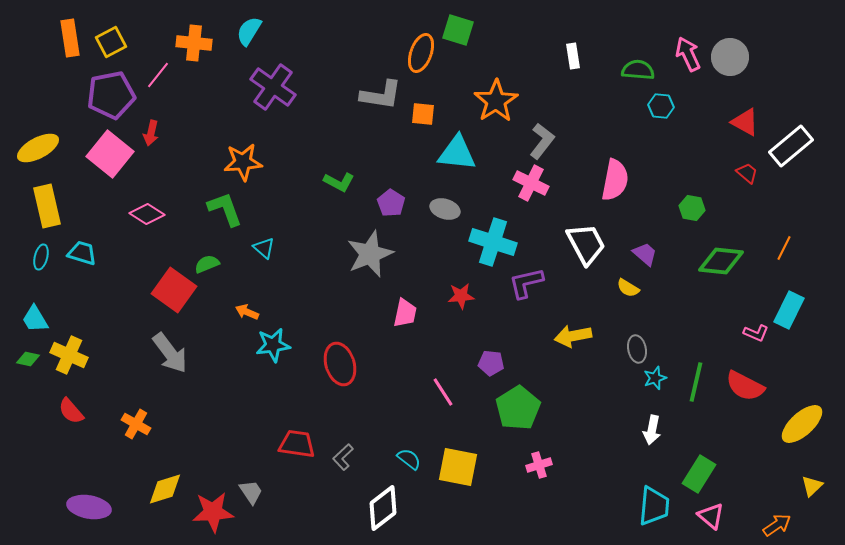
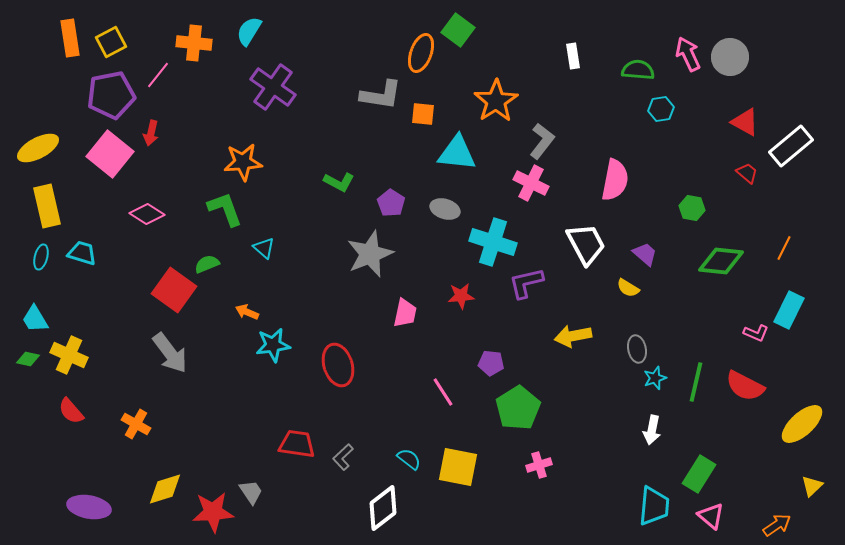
green square at (458, 30): rotated 20 degrees clockwise
cyan hexagon at (661, 106): moved 3 px down; rotated 15 degrees counterclockwise
red ellipse at (340, 364): moved 2 px left, 1 px down
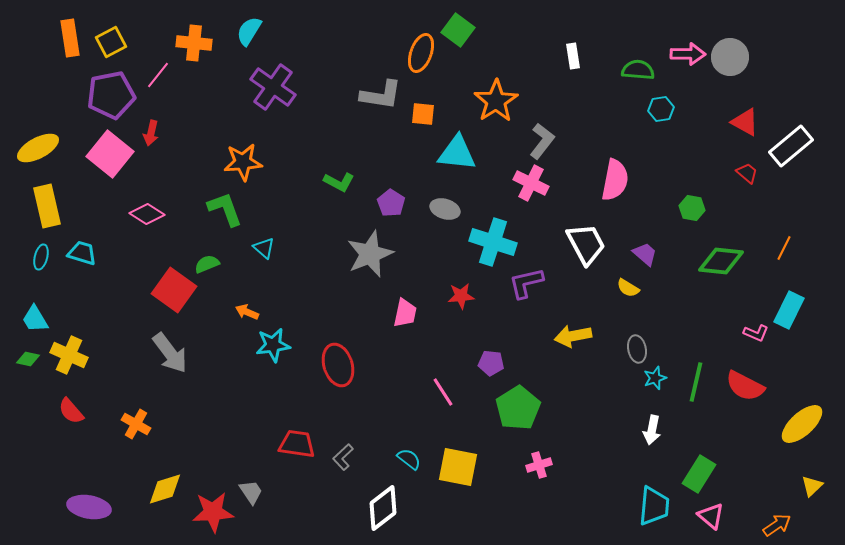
pink arrow at (688, 54): rotated 116 degrees clockwise
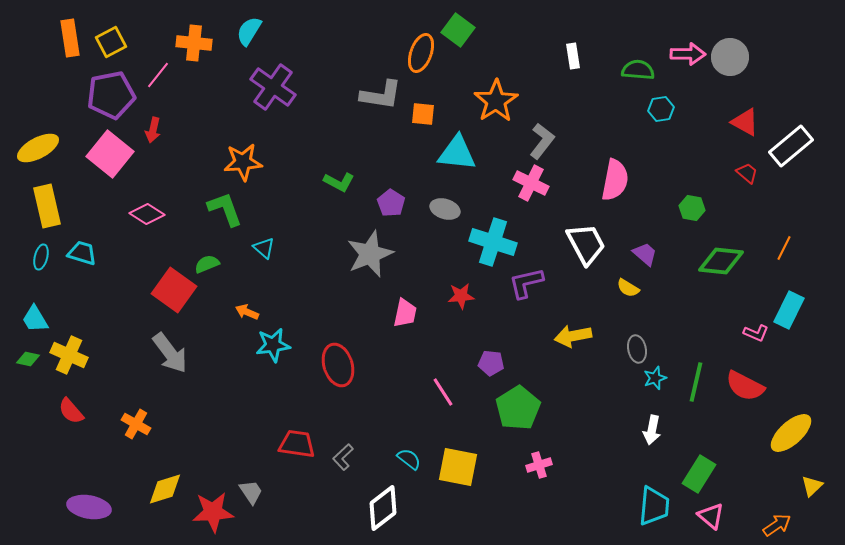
red arrow at (151, 133): moved 2 px right, 3 px up
yellow ellipse at (802, 424): moved 11 px left, 9 px down
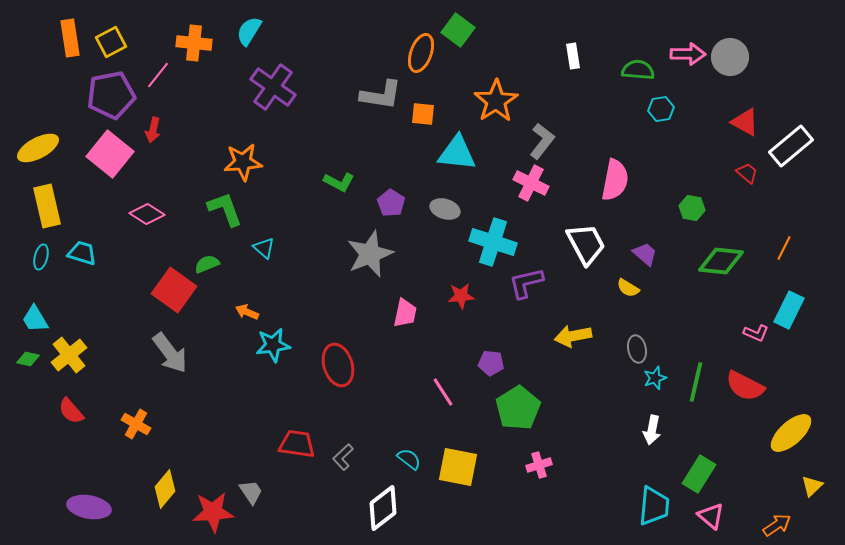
yellow cross at (69, 355): rotated 27 degrees clockwise
yellow diamond at (165, 489): rotated 33 degrees counterclockwise
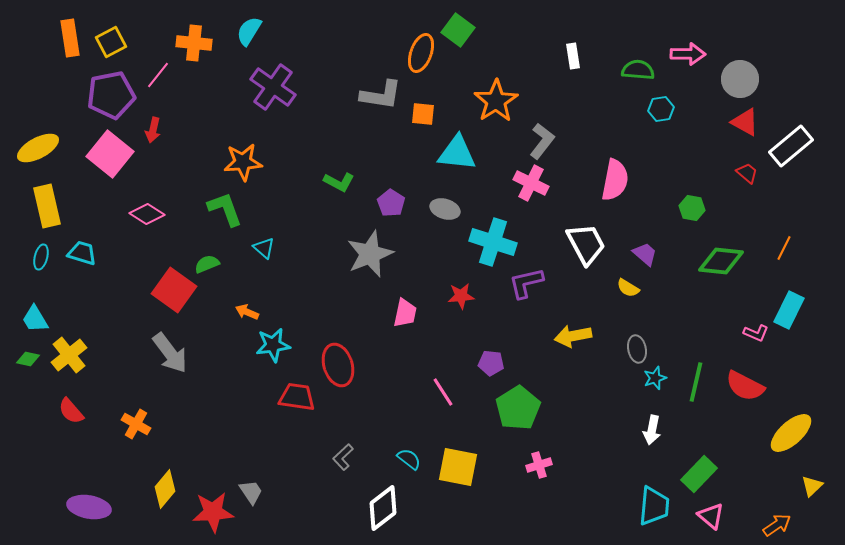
gray circle at (730, 57): moved 10 px right, 22 px down
red trapezoid at (297, 444): moved 47 px up
green rectangle at (699, 474): rotated 12 degrees clockwise
